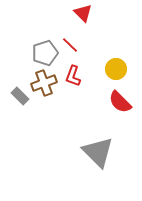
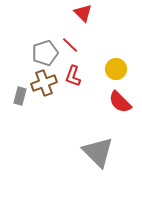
gray rectangle: rotated 60 degrees clockwise
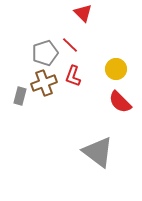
gray triangle: rotated 8 degrees counterclockwise
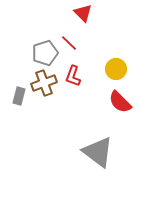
red line: moved 1 px left, 2 px up
gray rectangle: moved 1 px left
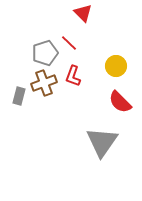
yellow circle: moved 3 px up
gray triangle: moved 4 px right, 10 px up; rotated 28 degrees clockwise
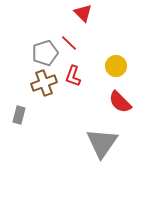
gray rectangle: moved 19 px down
gray triangle: moved 1 px down
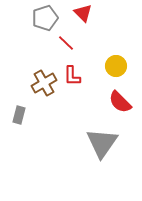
red line: moved 3 px left
gray pentagon: moved 35 px up
red L-shape: moved 1 px left; rotated 20 degrees counterclockwise
brown cross: rotated 10 degrees counterclockwise
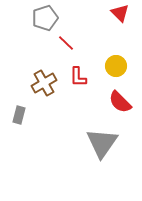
red triangle: moved 37 px right
red L-shape: moved 6 px right, 1 px down
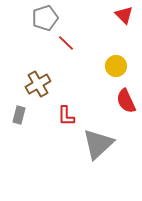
red triangle: moved 4 px right, 2 px down
red L-shape: moved 12 px left, 39 px down
brown cross: moved 6 px left, 1 px down
red semicircle: moved 6 px right, 1 px up; rotated 20 degrees clockwise
gray triangle: moved 4 px left, 1 px down; rotated 12 degrees clockwise
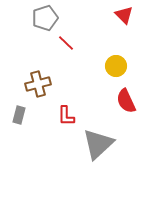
brown cross: rotated 15 degrees clockwise
